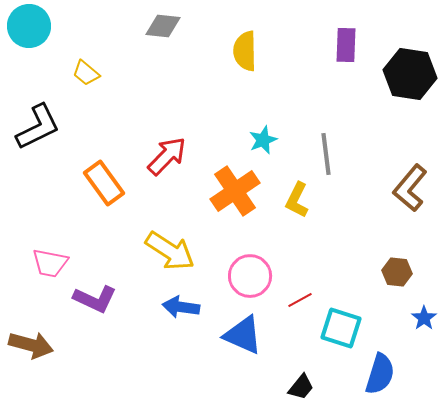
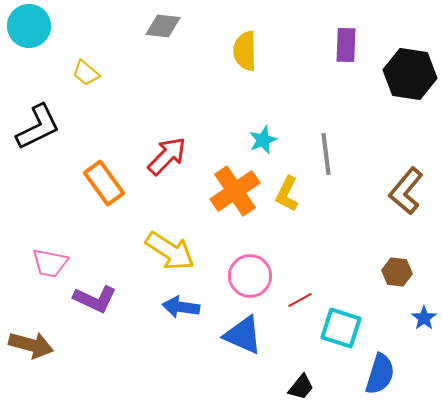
brown L-shape: moved 4 px left, 3 px down
yellow L-shape: moved 10 px left, 6 px up
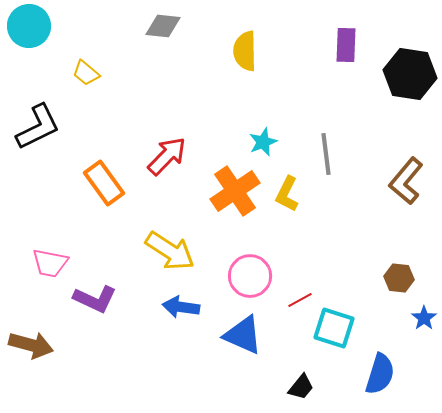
cyan star: moved 2 px down
brown L-shape: moved 10 px up
brown hexagon: moved 2 px right, 6 px down
cyan square: moved 7 px left
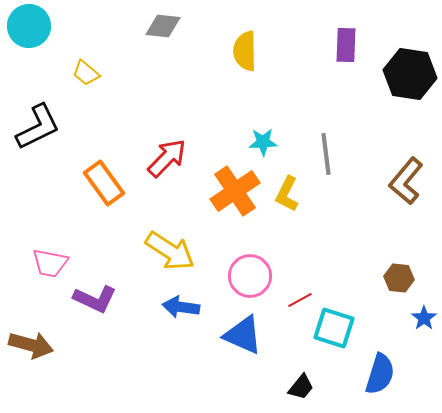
cyan star: rotated 20 degrees clockwise
red arrow: moved 2 px down
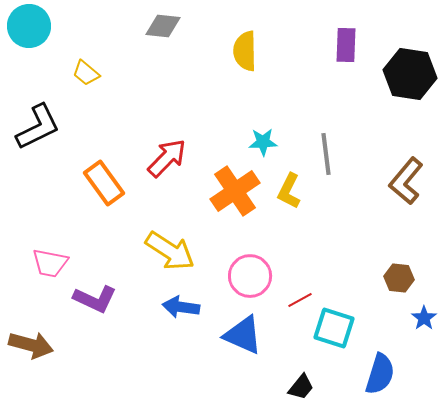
yellow L-shape: moved 2 px right, 3 px up
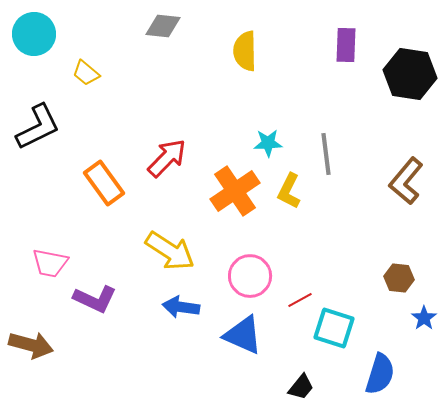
cyan circle: moved 5 px right, 8 px down
cyan star: moved 5 px right, 1 px down
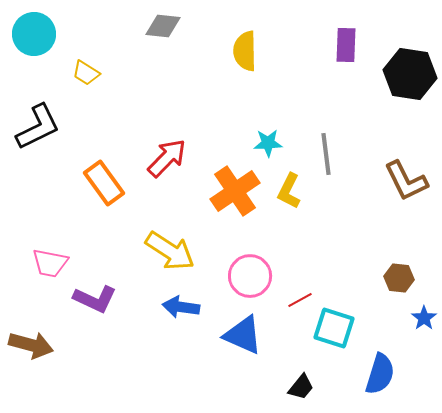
yellow trapezoid: rotated 8 degrees counterclockwise
brown L-shape: rotated 66 degrees counterclockwise
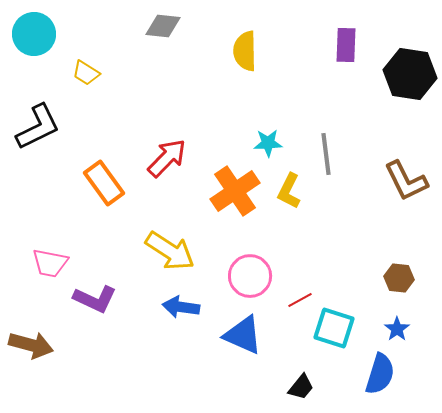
blue star: moved 27 px left, 11 px down
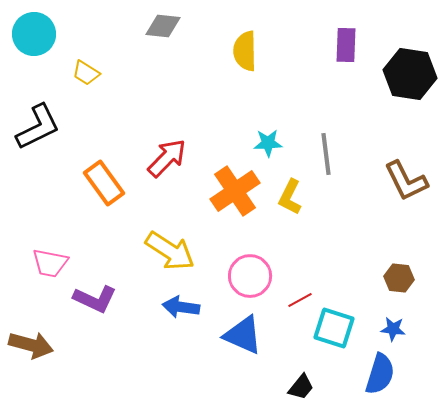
yellow L-shape: moved 1 px right, 6 px down
blue star: moved 4 px left; rotated 30 degrees counterclockwise
